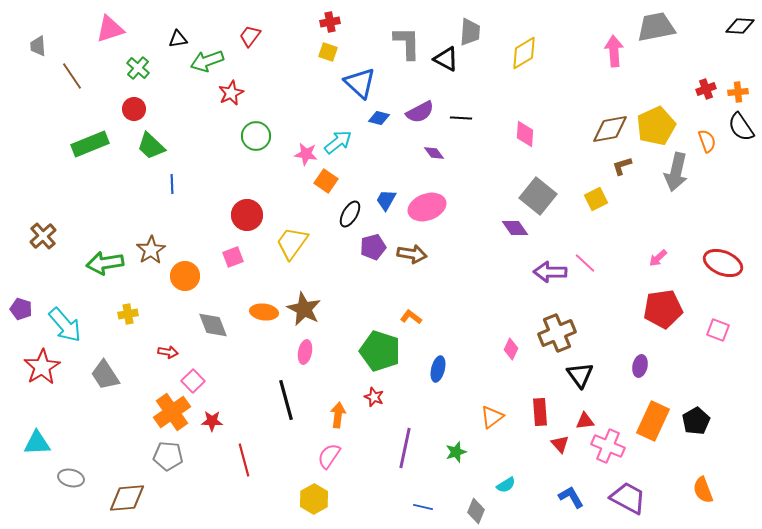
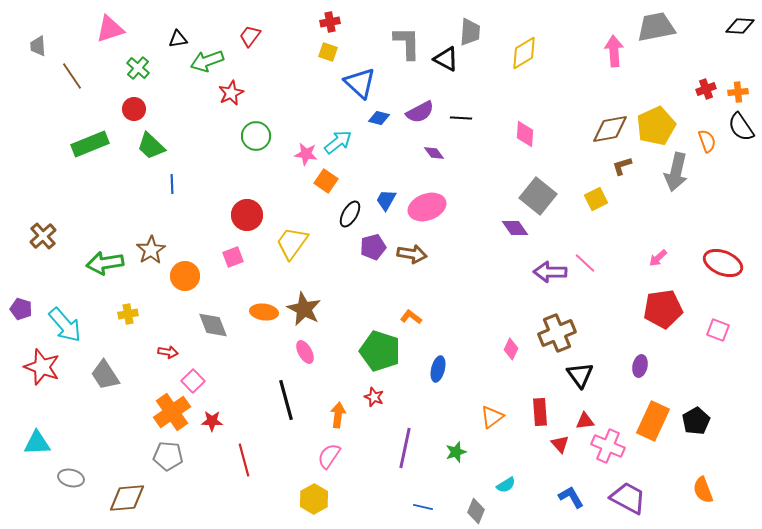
pink ellipse at (305, 352): rotated 40 degrees counterclockwise
red star at (42, 367): rotated 21 degrees counterclockwise
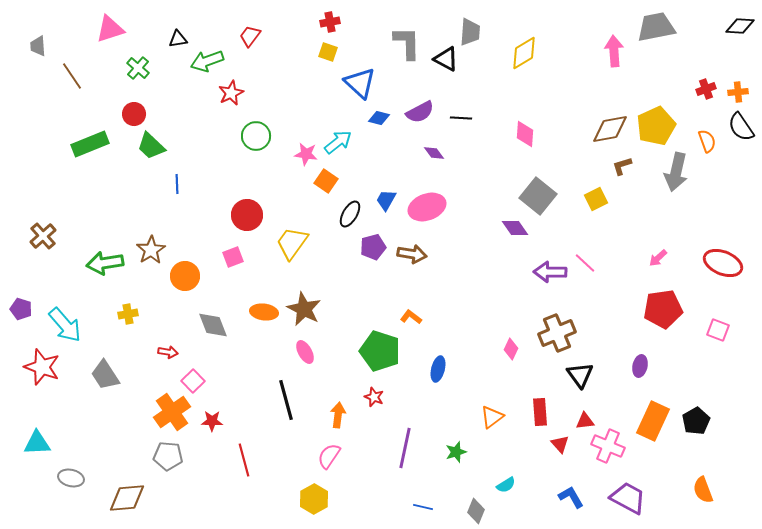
red circle at (134, 109): moved 5 px down
blue line at (172, 184): moved 5 px right
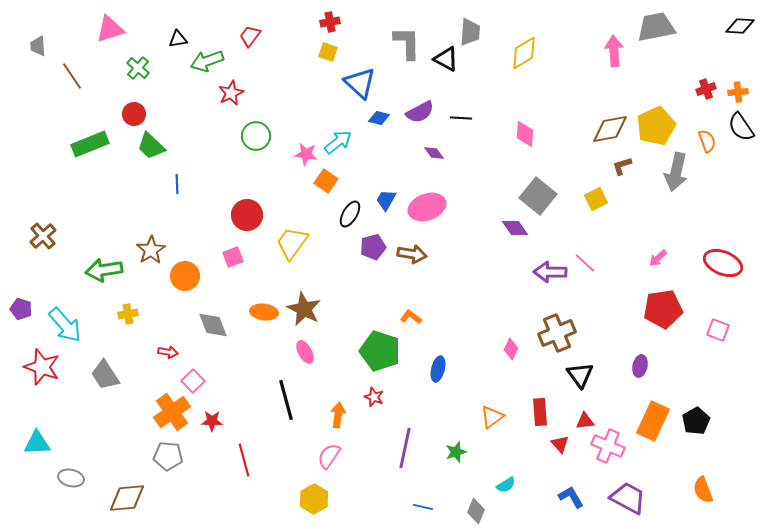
green arrow at (105, 263): moved 1 px left, 7 px down
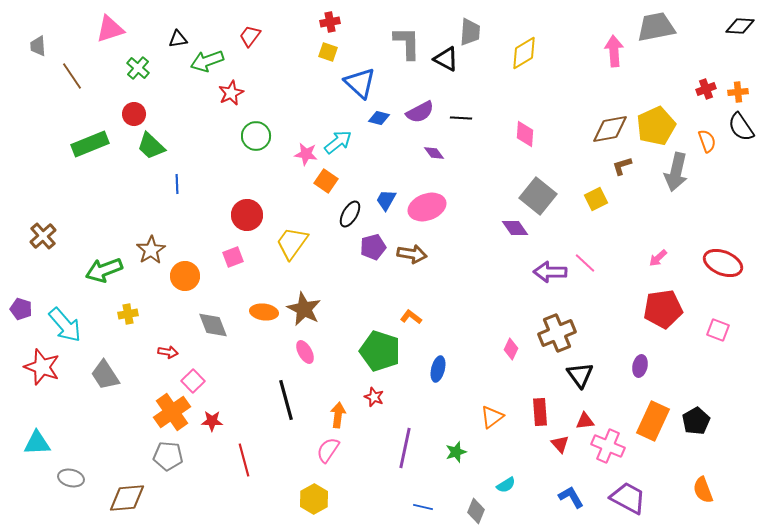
green arrow at (104, 270): rotated 12 degrees counterclockwise
pink semicircle at (329, 456): moved 1 px left, 6 px up
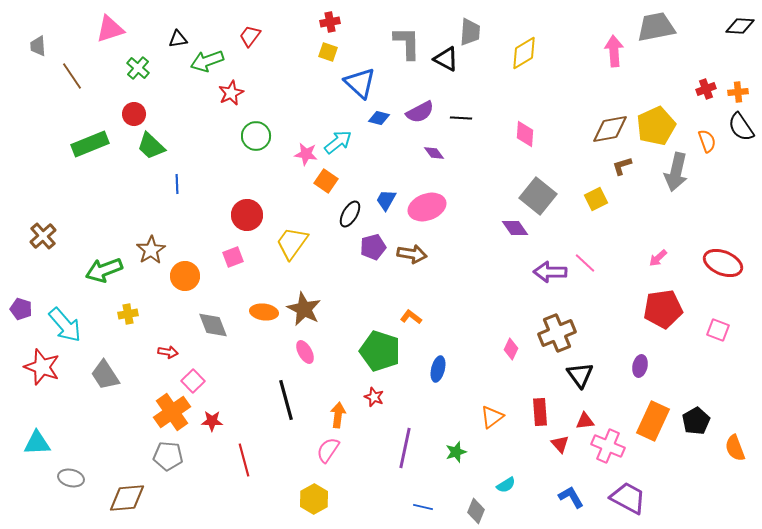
orange semicircle at (703, 490): moved 32 px right, 42 px up
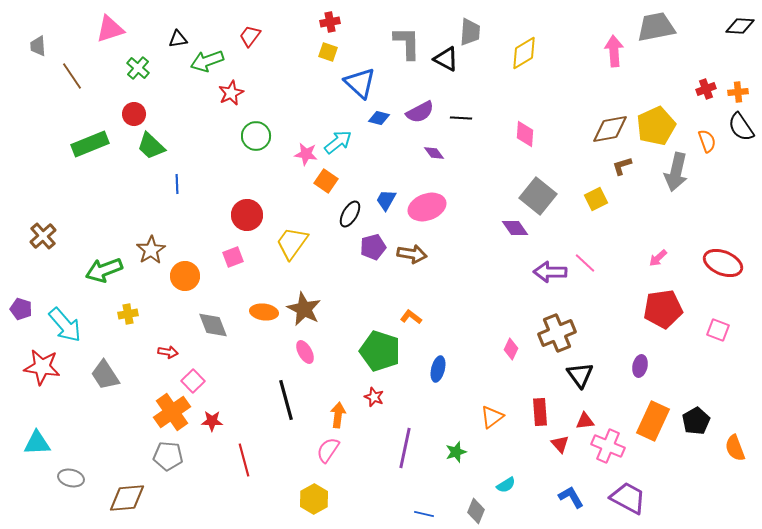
red star at (42, 367): rotated 12 degrees counterclockwise
blue line at (423, 507): moved 1 px right, 7 px down
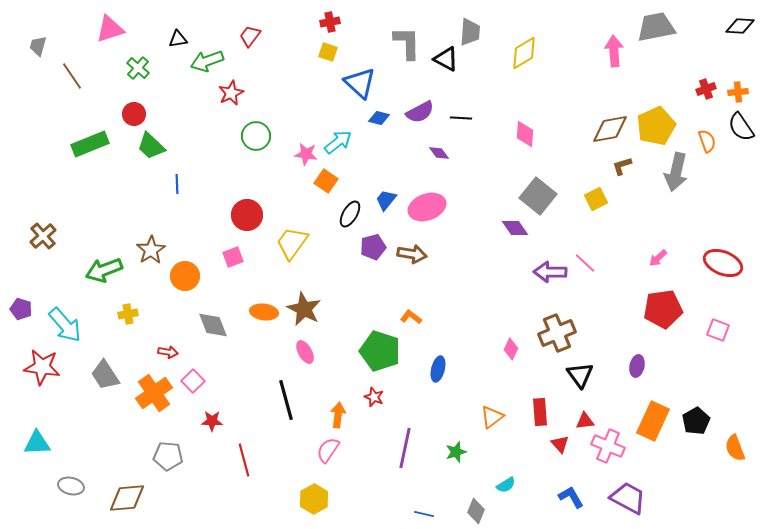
gray trapezoid at (38, 46): rotated 20 degrees clockwise
purple diamond at (434, 153): moved 5 px right
blue trapezoid at (386, 200): rotated 10 degrees clockwise
purple ellipse at (640, 366): moved 3 px left
orange cross at (172, 412): moved 18 px left, 19 px up
gray ellipse at (71, 478): moved 8 px down
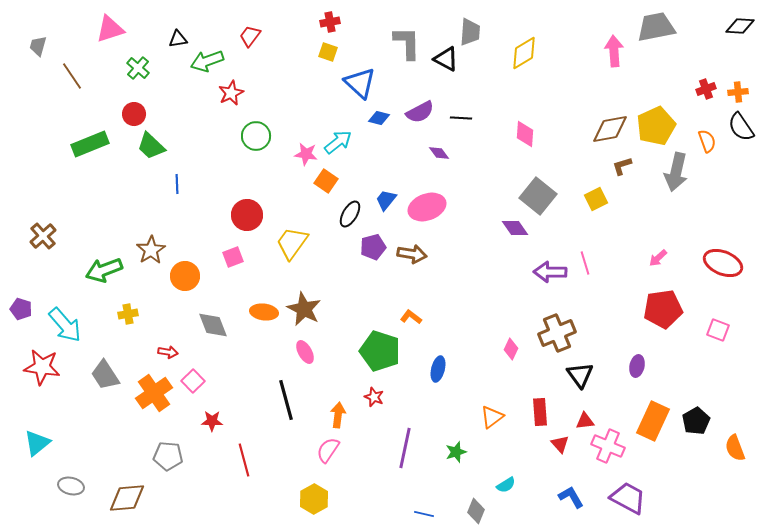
pink line at (585, 263): rotated 30 degrees clockwise
cyan triangle at (37, 443): rotated 36 degrees counterclockwise
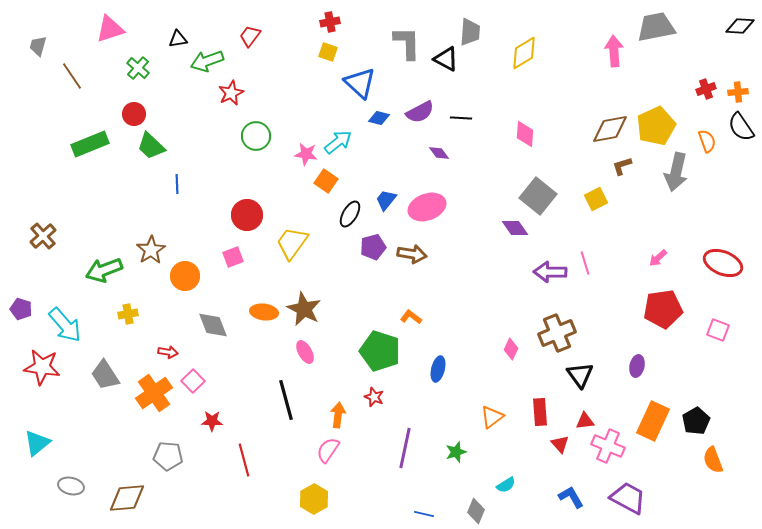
orange semicircle at (735, 448): moved 22 px left, 12 px down
